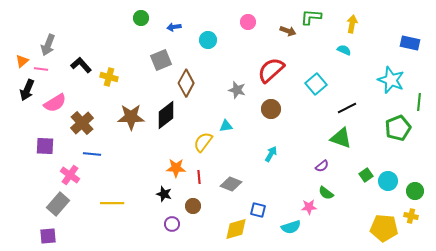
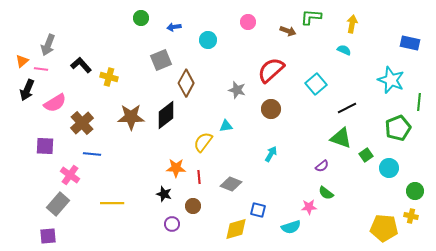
green square at (366, 175): moved 20 px up
cyan circle at (388, 181): moved 1 px right, 13 px up
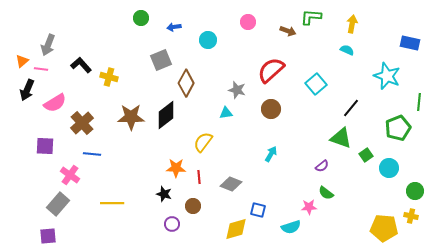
cyan semicircle at (344, 50): moved 3 px right
cyan star at (391, 80): moved 4 px left, 4 px up
black line at (347, 108): moved 4 px right; rotated 24 degrees counterclockwise
cyan triangle at (226, 126): moved 13 px up
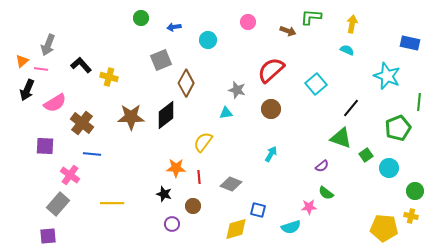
brown cross at (82, 123): rotated 10 degrees counterclockwise
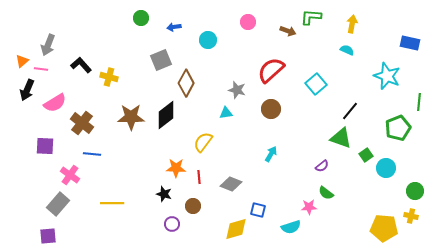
black line at (351, 108): moved 1 px left, 3 px down
cyan circle at (389, 168): moved 3 px left
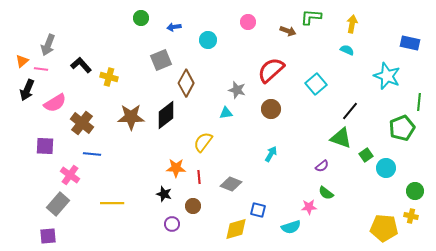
green pentagon at (398, 128): moved 4 px right
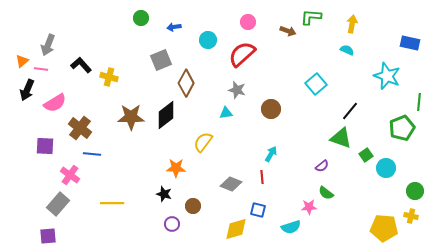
red semicircle at (271, 70): moved 29 px left, 16 px up
brown cross at (82, 123): moved 2 px left, 5 px down
red line at (199, 177): moved 63 px right
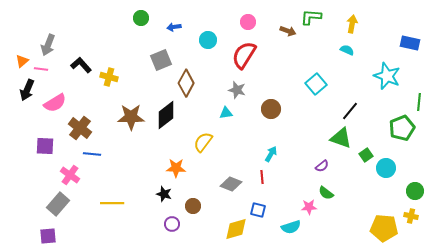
red semicircle at (242, 54): moved 2 px right, 1 px down; rotated 16 degrees counterclockwise
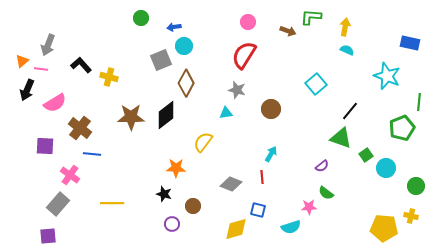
yellow arrow at (352, 24): moved 7 px left, 3 px down
cyan circle at (208, 40): moved 24 px left, 6 px down
green circle at (415, 191): moved 1 px right, 5 px up
